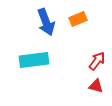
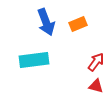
orange rectangle: moved 5 px down
red arrow: moved 1 px left, 1 px down
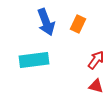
orange rectangle: rotated 42 degrees counterclockwise
red arrow: moved 2 px up
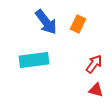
blue arrow: rotated 16 degrees counterclockwise
red arrow: moved 2 px left, 4 px down
red triangle: moved 4 px down
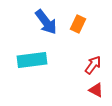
cyan rectangle: moved 2 px left
red arrow: moved 1 px left, 1 px down
red triangle: rotated 14 degrees clockwise
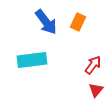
orange rectangle: moved 2 px up
red triangle: rotated 42 degrees clockwise
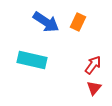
blue arrow: rotated 20 degrees counterclockwise
cyan rectangle: rotated 20 degrees clockwise
red triangle: moved 2 px left, 2 px up
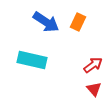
red arrow: rotated 18 degrees clockwise
red triangle: moved 1 px down; rotated 21 degrees counterclockwise
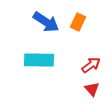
cyan rectangle: moved 7 px right; rotated 12 degrees counterclockwise
red arrow: moved 2 px left
red triangle: moved 2 px left
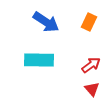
orange rectangle: moved 11 px right
